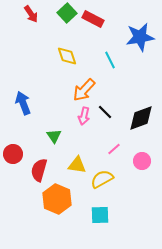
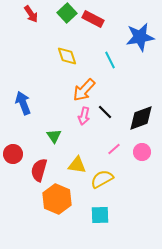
pink circle: moved 9 px up
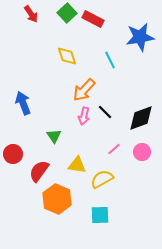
red semicircle: moved 1 px down; rotated 20 degrees clockwise
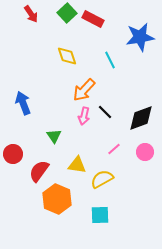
pink circle: moved 3 px right
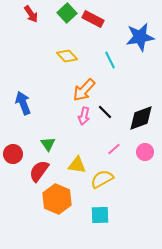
yellow diamond: rotated 25 degrees counterclockwise
green triangle: moved 6 px left, 8 px down
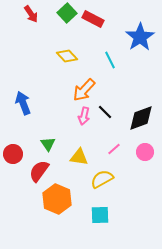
blue star: rotated 24 degrees counterclockwise
yellow triangle: moved 2 px right, 8 px up
